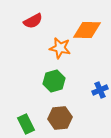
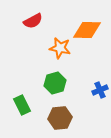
green hexagon: moved 1 px right, 2 px down
green rectangle: moved 4 px left, 19 px up
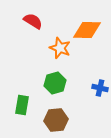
red semicircle: rotated 120 degrees counterclockwise
orange star: rotated 10 degrees clockwise
blue cross: moved 2 px up; rotated 35 degrees clockwise
green rectangle: rotated 36 degrees clockwise
brown hexagon: moved 4 px left, 2 px down
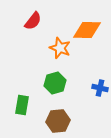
red semicircle: rotated 96 degrees clockwise
brown hexagon: moved 2 px right, 1 px down
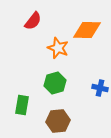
orange star: moved 2 px left
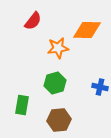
orange star: rotated 30 degrees counterclockwise
blue cross: moved 1 px up
brown hexagon: moved 1 px right, 1 px up
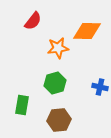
orange diamond: moved 1 px down
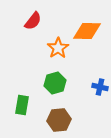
orange star: rotated 25 degrees counterclockwise
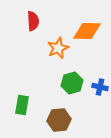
red semicircle: rotated 42 degrees counterclockwise
orange star: rotated 10 degrees clockwise
green hexagon: moved 17 px right
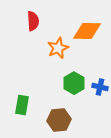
green hexagon: moved 2 px right; rotated 15 degrees counterclockwise
